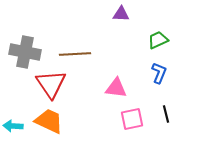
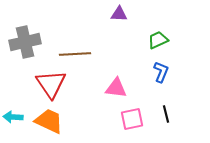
purple triangle: moved 2 px left
gray cross: moved 10 px up; rotated 24 degrees counterclockwise
blue L-shape: moved 2 px right, 1 px up
cyan arrow: moved 9 px up
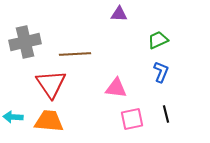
orange trapezoid: rotated 20 degrees counterclockwise
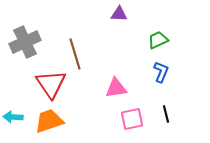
gray cross: rotated 12 degrees counterclockwise
brown line: rotated 76 degrees clockwise
pink triangle: rotated 15 degrees counterclockwise
orange trapezoid: rotated 24 degrees counterclockwise
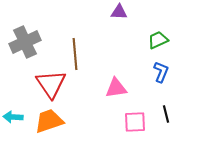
purple triangle: moved 2 px up
brown line: rotated 12 degrees clockwise
pink square: moved 3 px right, 3 px down; rotated 10 degrees clockwise
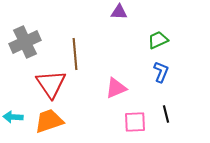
pink triangle: rotated 15 degrees counterclockwise
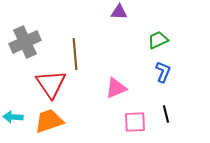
blue L-shape: moved 2 px right
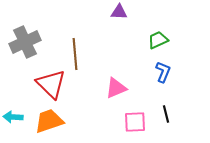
red triangle: rotated 12 degrees counterclockwise
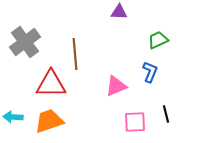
gray cross: rotated 12 degrees counterclockwise
blue L-shape: moved 13 px left
red triangle: rotated 44 degrees counterclockwise
pink triangle: moved 2 px up
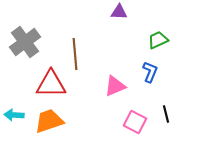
pink triangle: moved 1 px left
cyan arrow: moved 1 px right, 2 px up
pink square: rotated 30 degrees clockwise
